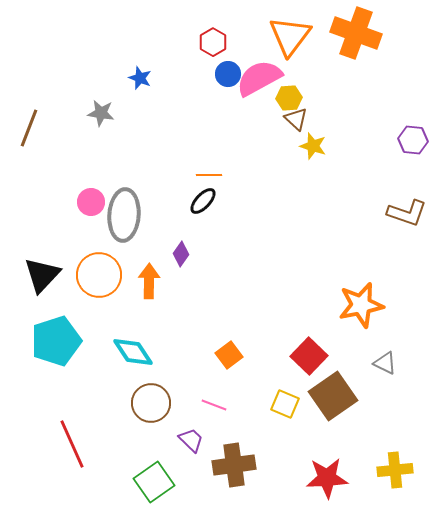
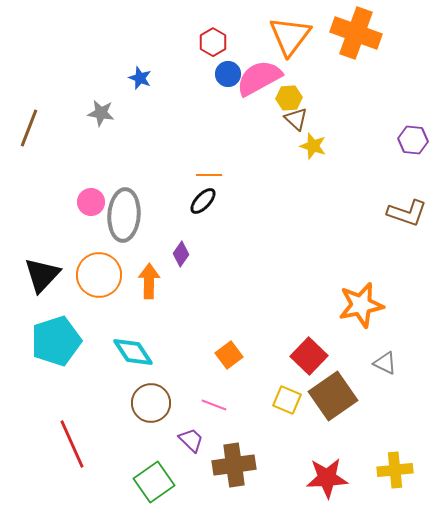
yellow square: moved 2 px right, 4 px up
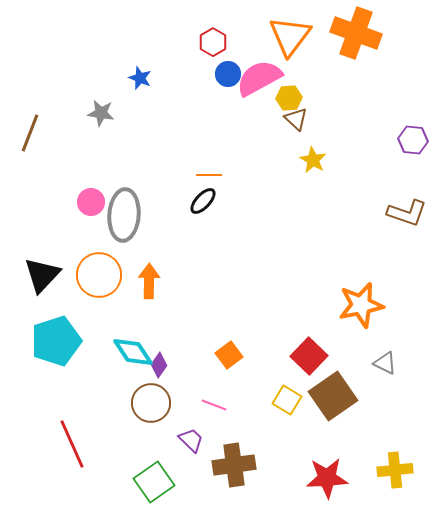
brown line: moved 1 px right, 5 px down
yellow star: moved 14 px down; rotated 12 degrees clockwise
purple diamond: moved 22 px left, 111 px down
yellow square: rotated 8 degrees clockwise
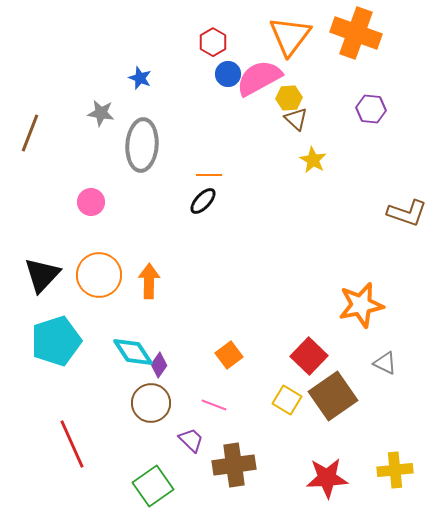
purple hexagon: moved 42 px left, 31 px up
gray ellipse: moved 18 px right, 70 px up
green square: moved 1 px left, 4 px down
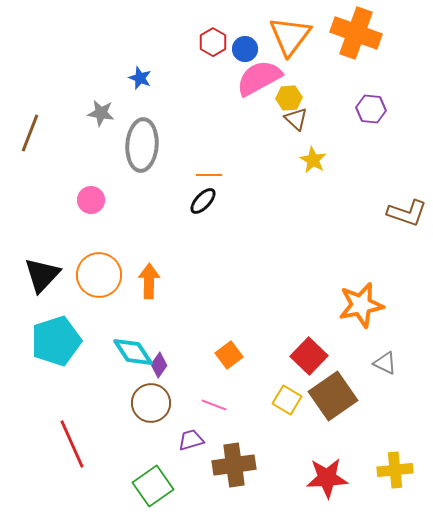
blue circle: moved 17 px right, 25 px up
pink circle: moved 2 px up
purple trapezoid: rotated 60 degrees counterclockwise
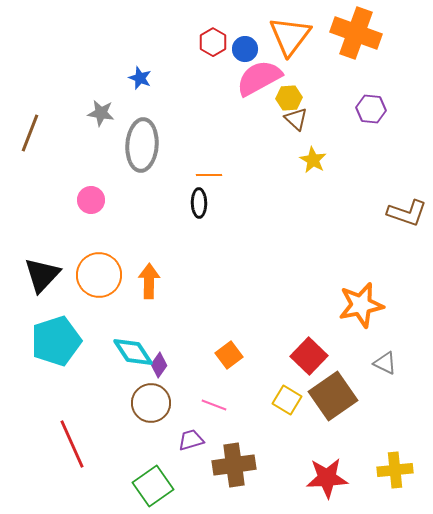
black ellipse: moved 4 px left, 2 px down; rotated 44 degrees counterclockwise
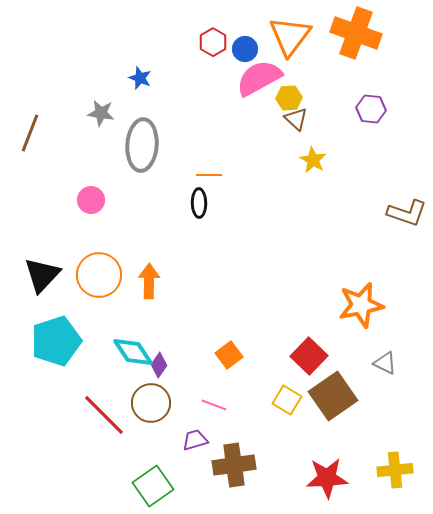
purple trapezoid: moved 4 px right
red line: moved 32 px right, 29 px up; rotated 21 degrees counterclockwise
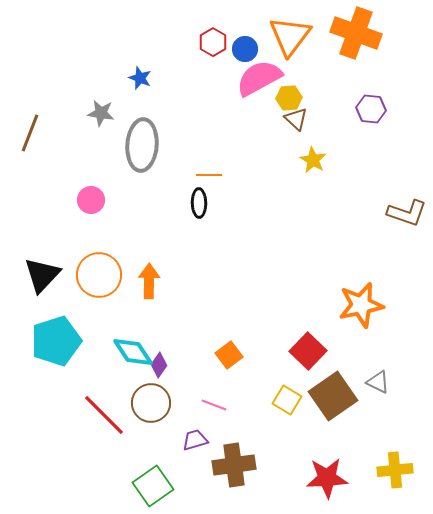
red square: moved 1 px left, 5 px up
gray triangle: moved 7 px left, 19 px down
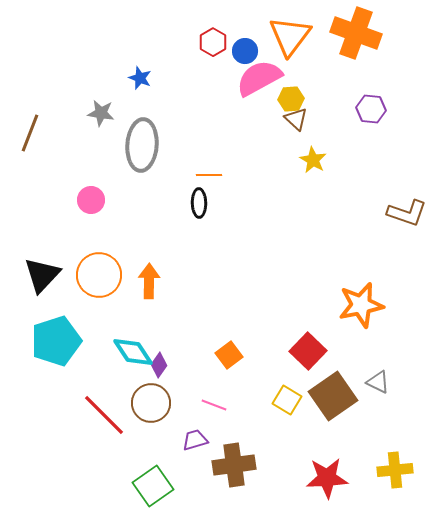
blue circle: moved 2 px down
yellow hexagon: moved 2 px right, 1 px down
